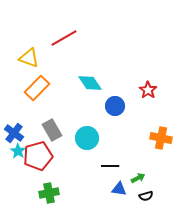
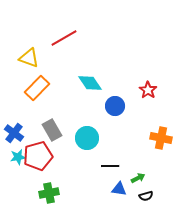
cyan star: moved 6 px down; rotated 28 degrees clockwise
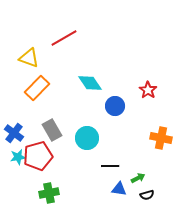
black semicircle: moved 1 px right, 1 px up
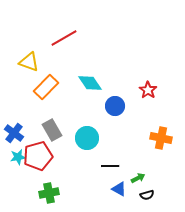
yellow triangle: moved 4 px down
orange rectangle: moved 9 px right, 1 px up
blue triangle: rotated 21 degrees clockwise
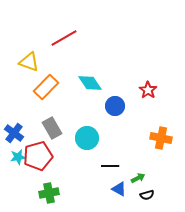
gray rectangle: moved 2 px up
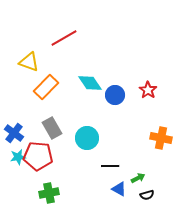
blue circle: moved 11 px up
red pentagon: rotated 20 degrees clockwise
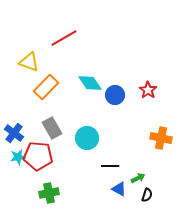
black semicircle: rotated 56 degrees counterclockwise
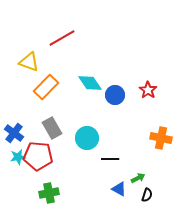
red line: moved 2 px left
black line: moved 7 px up
